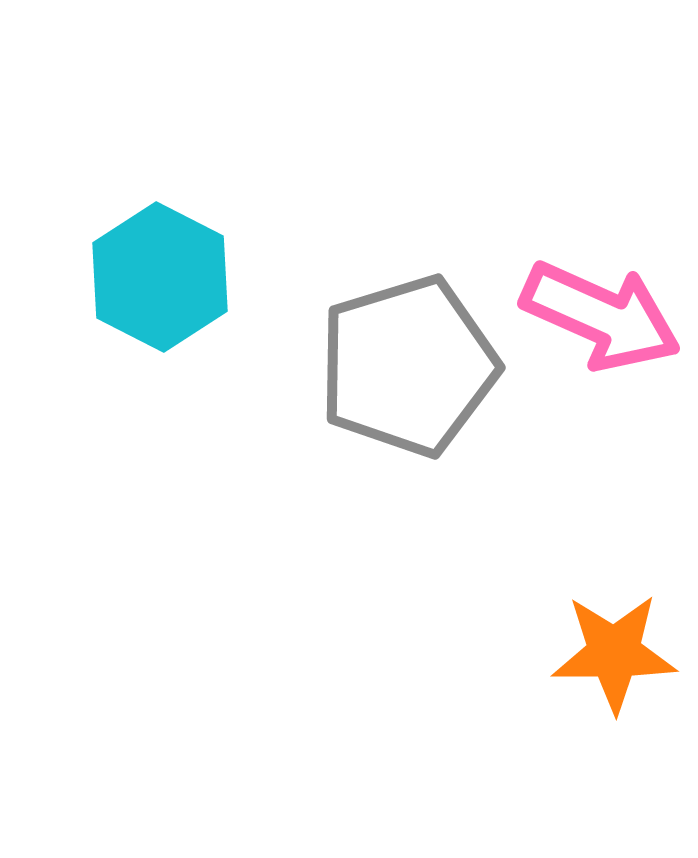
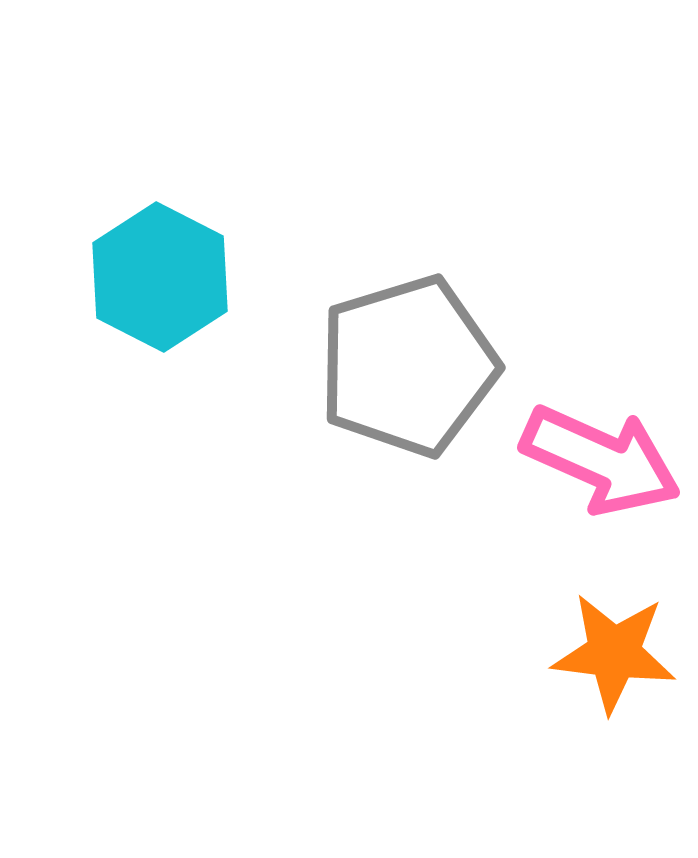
pink arrow: moved 144 px down
orange star: rotated 7 degrees clockwise
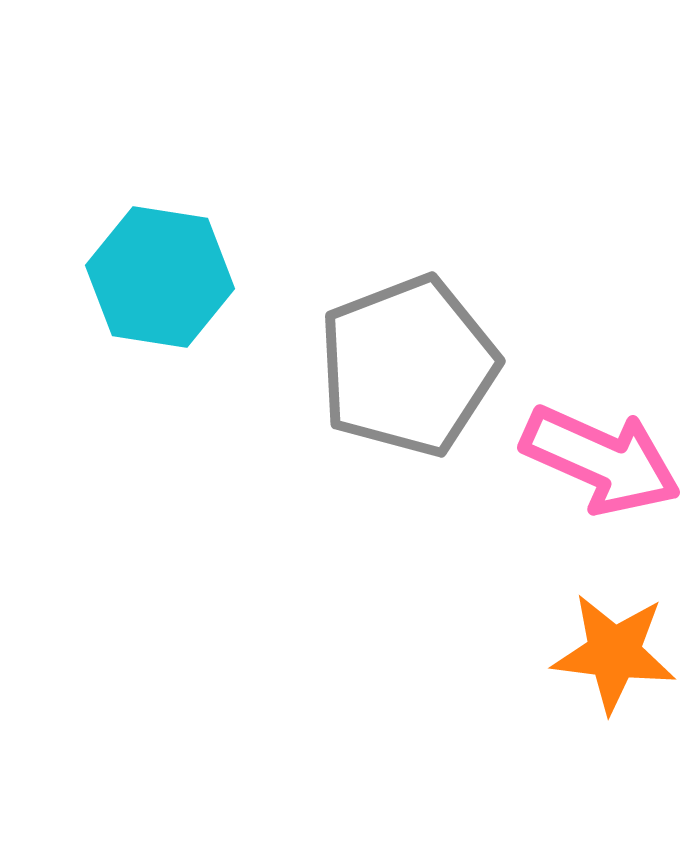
cyan hexagon: rotated 18 degrees counterclockwise
gray pentagon: rotated 4 degrees counterclockwise
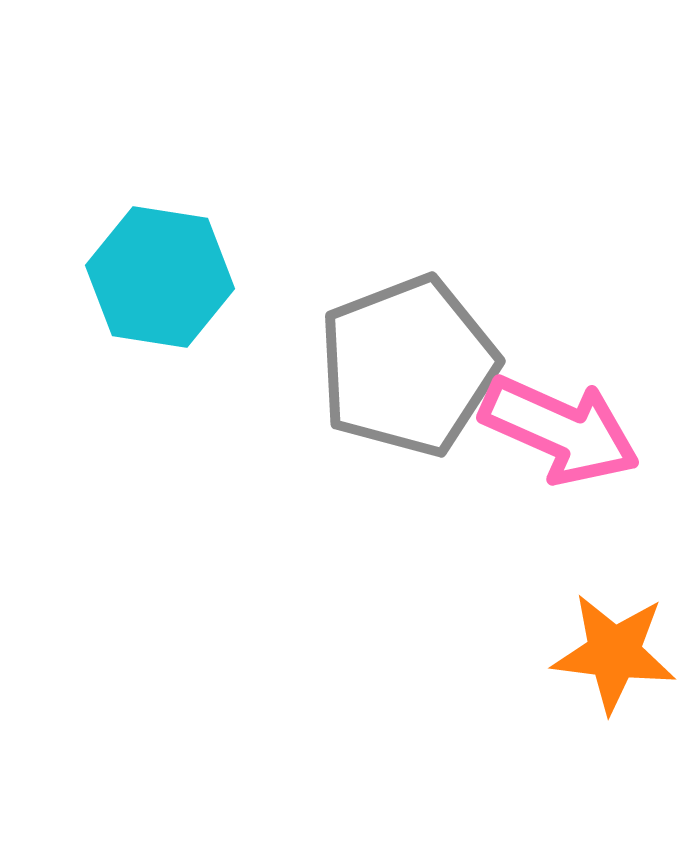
pink arrow: moved 41 px left, 30 px up
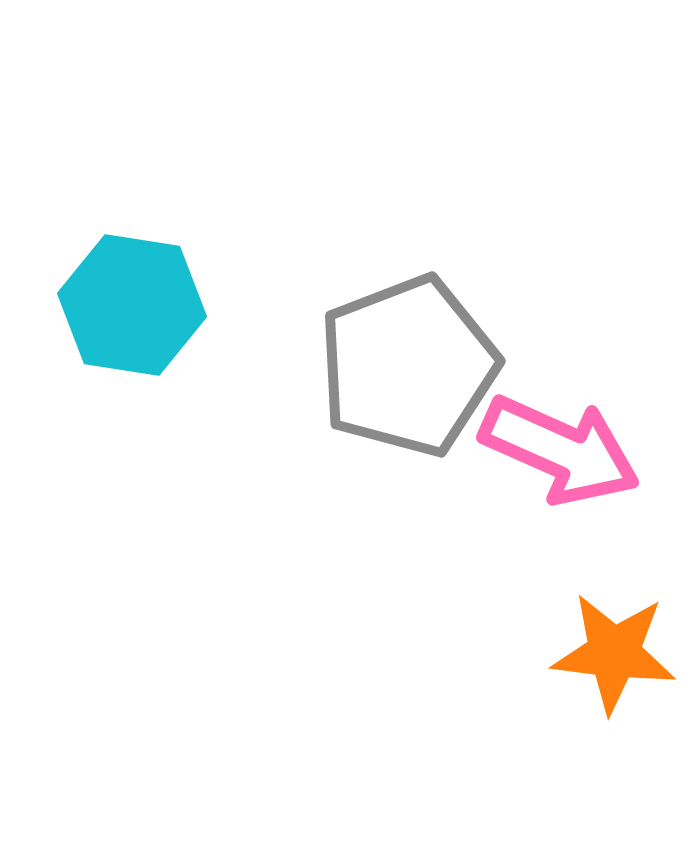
cyan hexagon: moved 28 px left, 28 px down
pink arrow: moved 20 px down
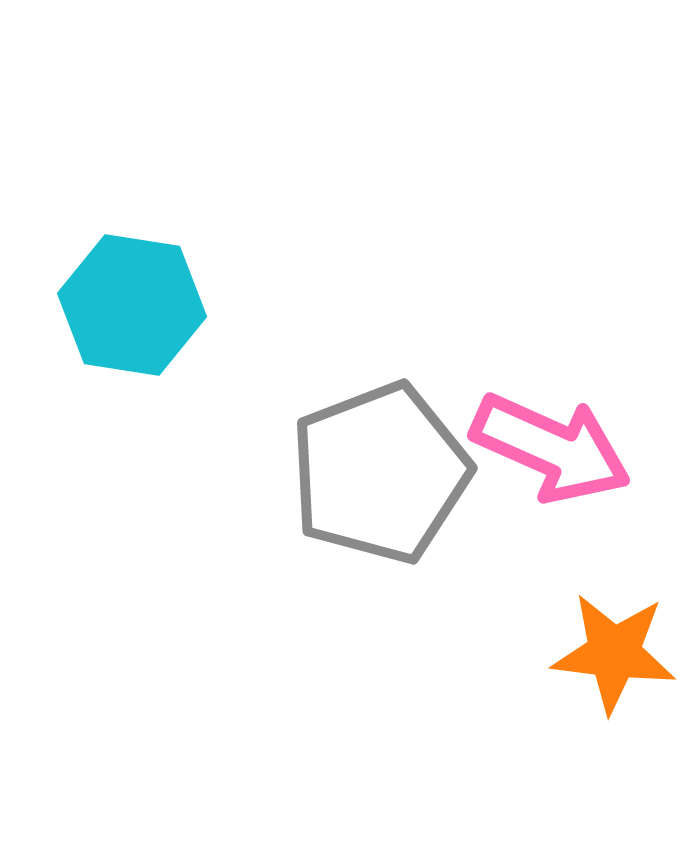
gray pentagon: moved 28 px left, 107 px down
pink arrow: moved 9 px left, 2 px up
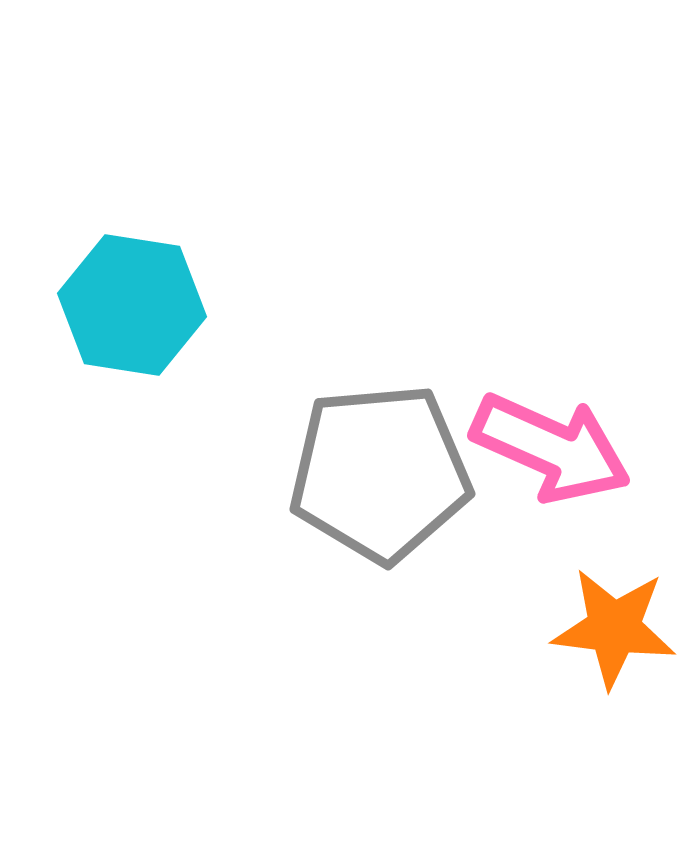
gray pentagon: rotated 16 degrees clockwise
orange star: moved 25 px up
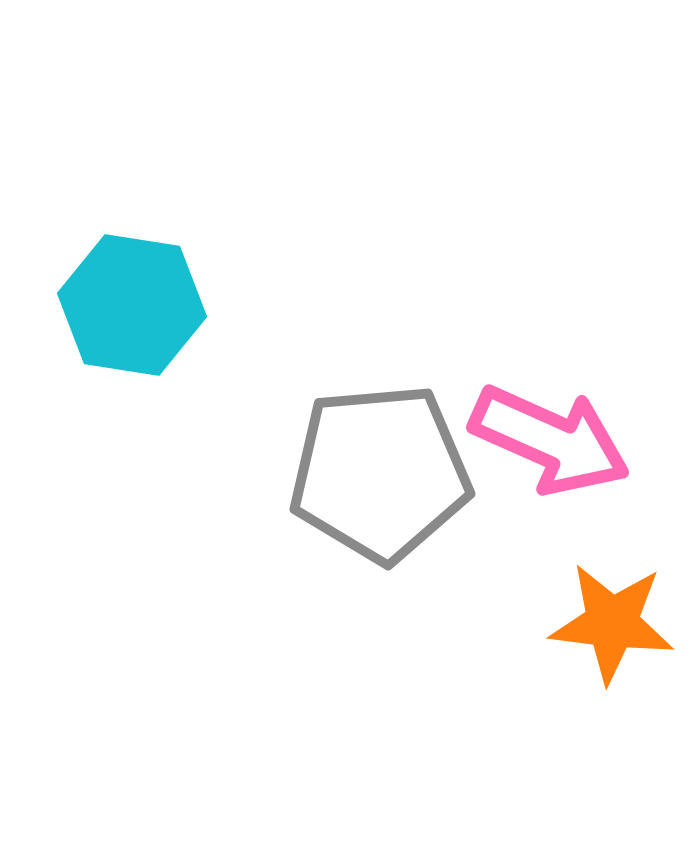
pink arrow: moved 1 px left, 8 px up
orange star: moved 2 px left, 5 px up
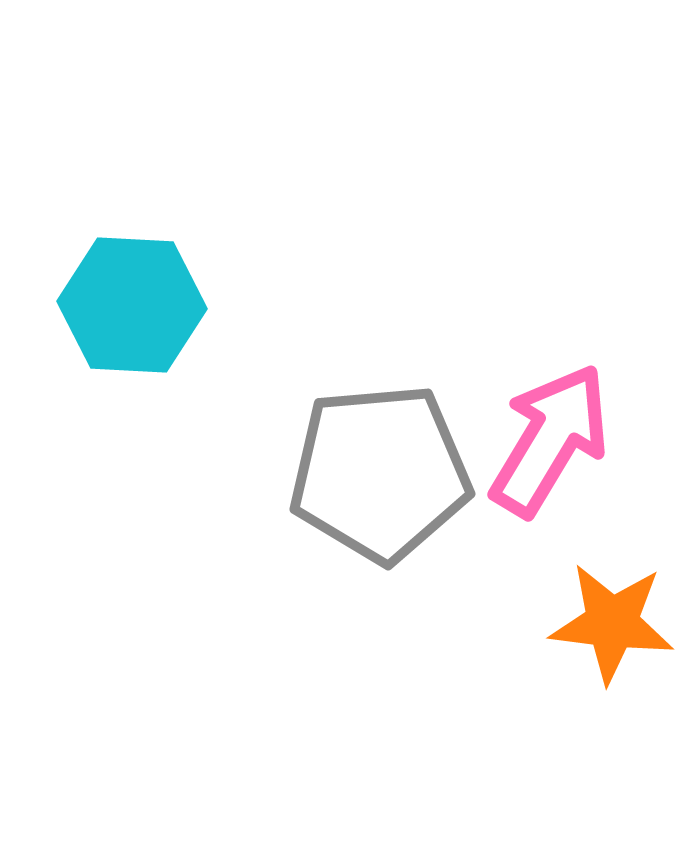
cyan hexagon: rotated 6 degrees counterclockwise
pink arrow: rotated 83 degrees counterclockwise
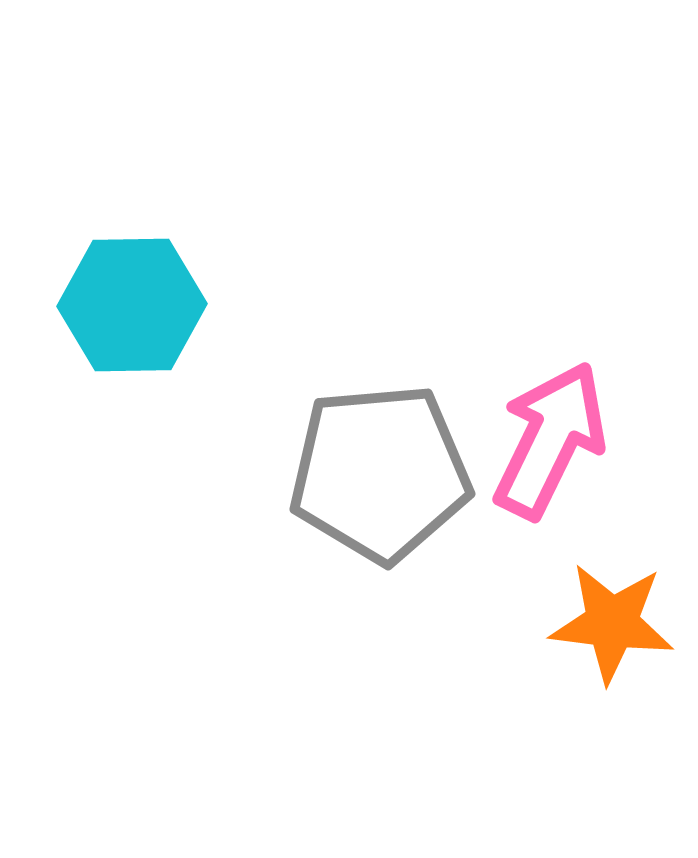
cyan hexagon: rotated 4 degrees counterclockwise
pink arrow: rotated 5 degrees counterclockwise
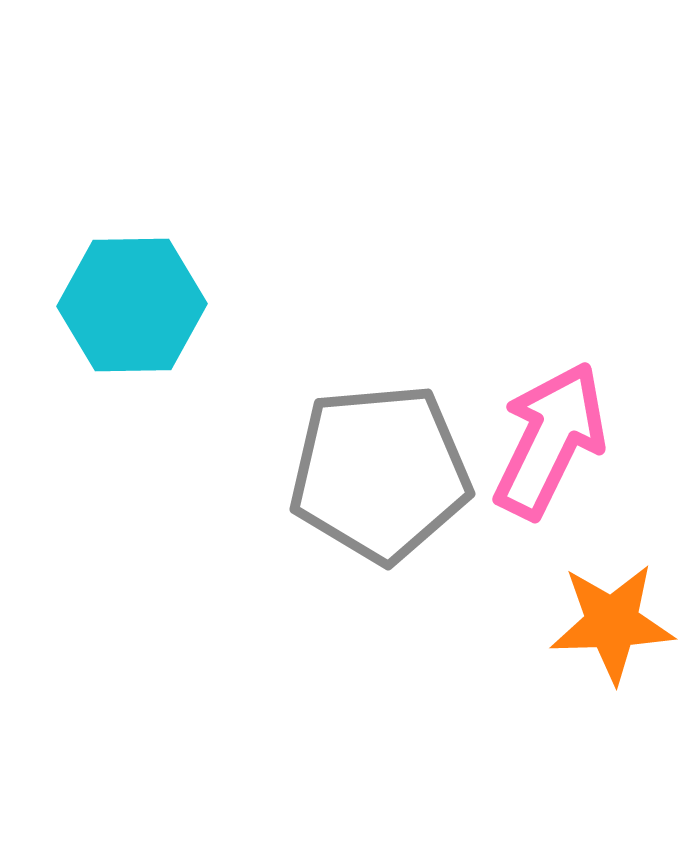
orange star: rotated 9 degrees counterclockwise
